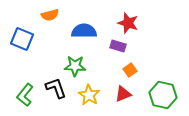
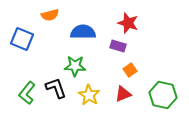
blue semicircle: moved 1 px left, 1 px down
green L-shape: moved 2 px right, 2 px up
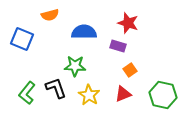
blue semicircle: moved 1 px right
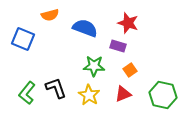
blue semicircle: moved 1 px right, 4 px up; rotated 20 degrees clockwise
blue square: moved 1 px right
green star: moved 19 px right
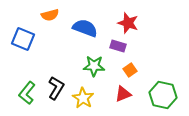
black L-shape: rotated 50 degrees clockwise
yellow star: moved 6 px left, 3 px down
